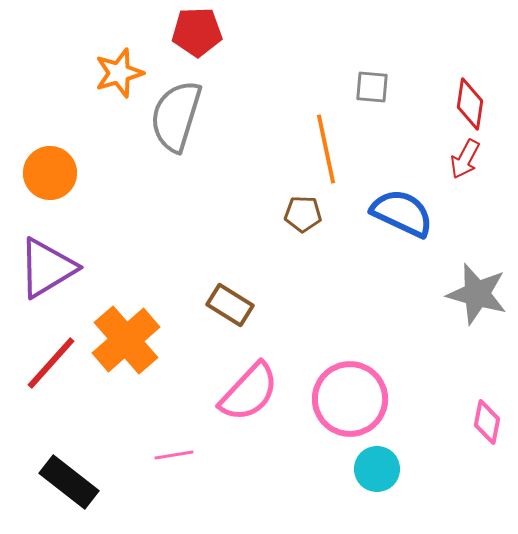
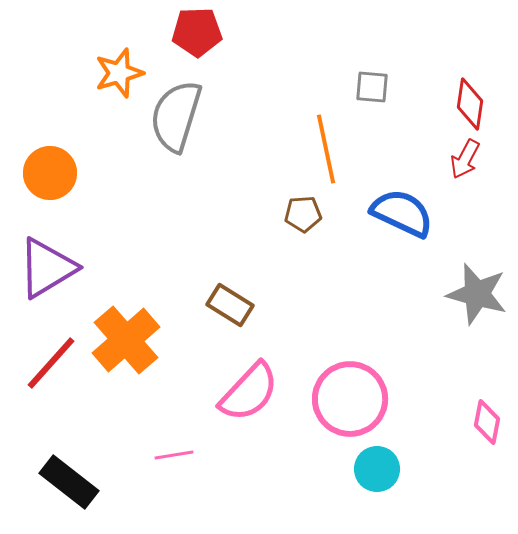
brown pentagon: rotated 6 degrees counterclockwise
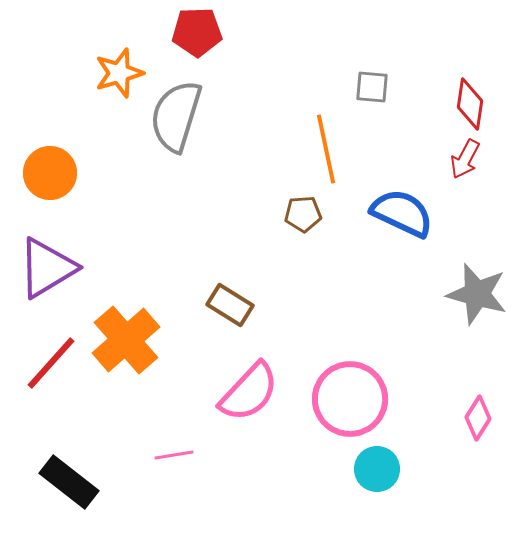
pink diamond: moved 9 px left, 4 px up; rotated 21 degrees clockwise
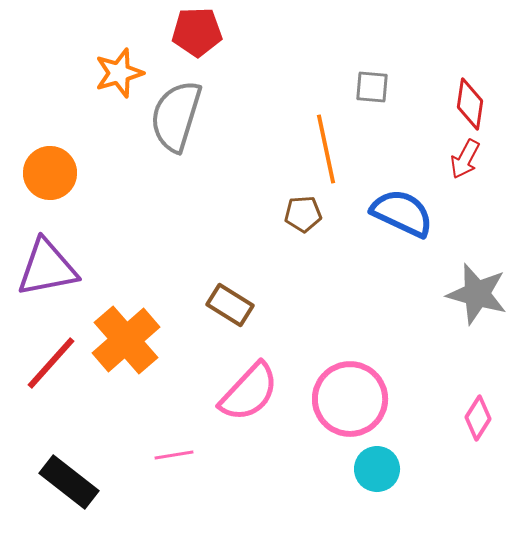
purple triangle: rotated 20 degrees clockwise
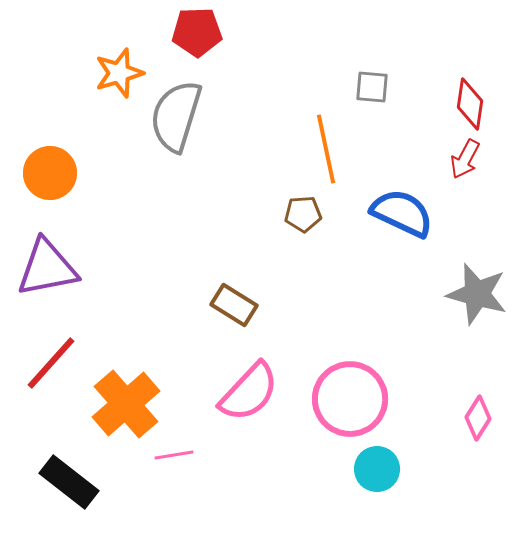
brown rectangle: moved 4 px right
orange cross: moved 64 px down
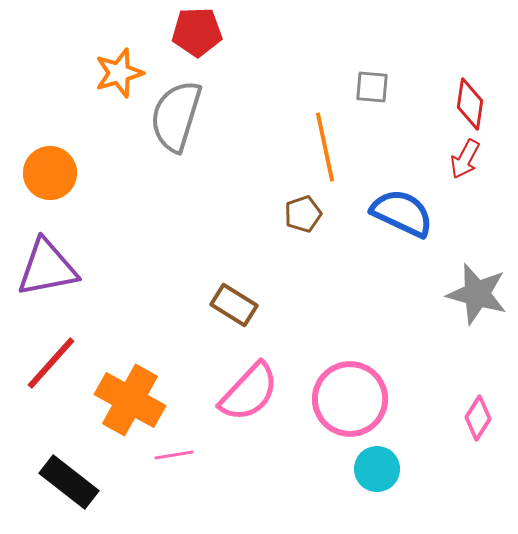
orange line: moved 1 px left, 2 px up
brown pentagon: rotated 15 degrees counterclockwise
orange cross: moved 4 px right, 4 px up; rotated 20 degrees counterclockwise
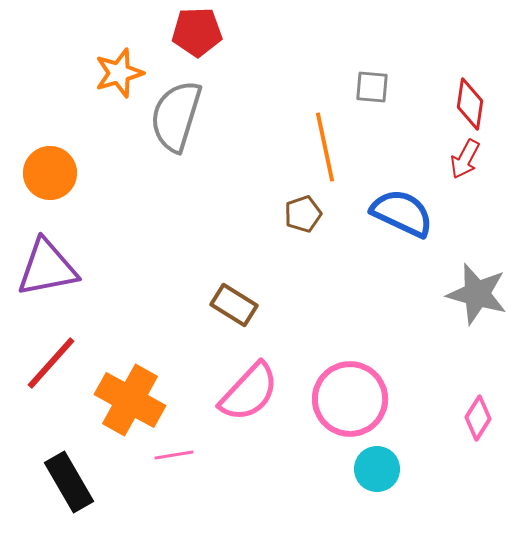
black rectangle: rotated 22 degrees clockwise
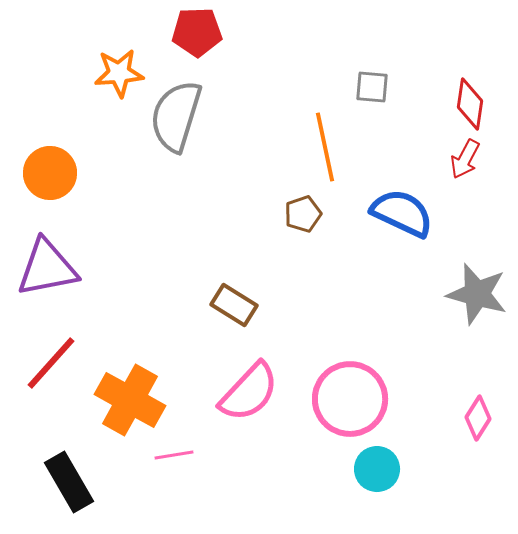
orange star: rotated 12 degrees clockwise
